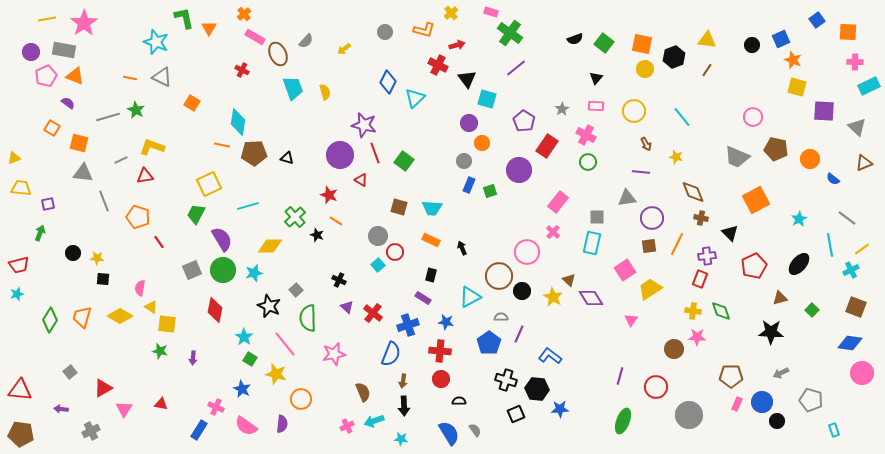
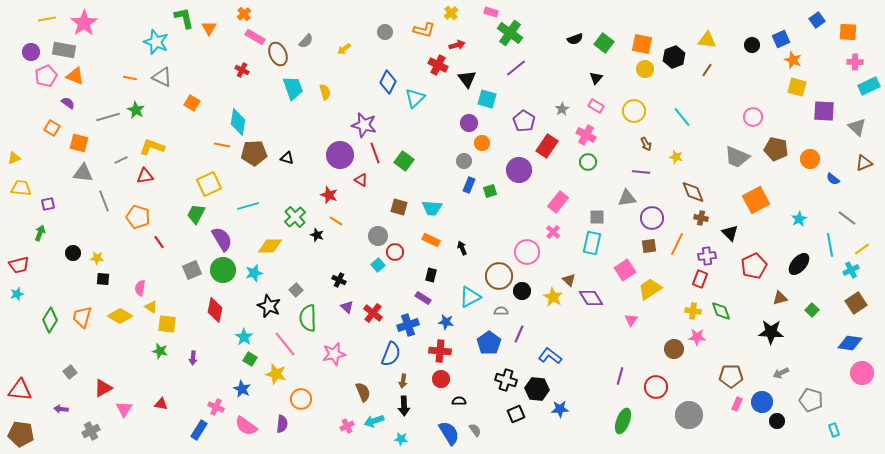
pink rectangle at (596, 106): rotated 28 degrees clockwise
brown square at (856, 307): moved 4 px up; rotated 35 degrees clockwise
gray semicircle at (501, 317): moved 6 px up
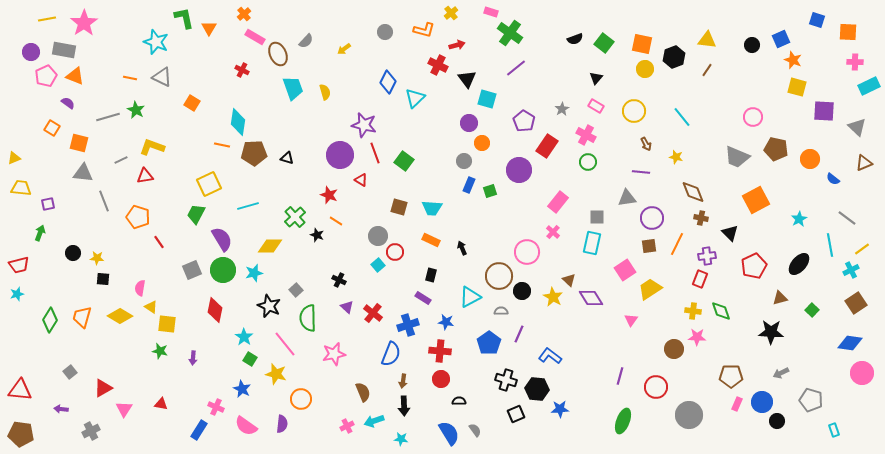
blue square at (817, 20): rotated 35 degrees counterclockwise
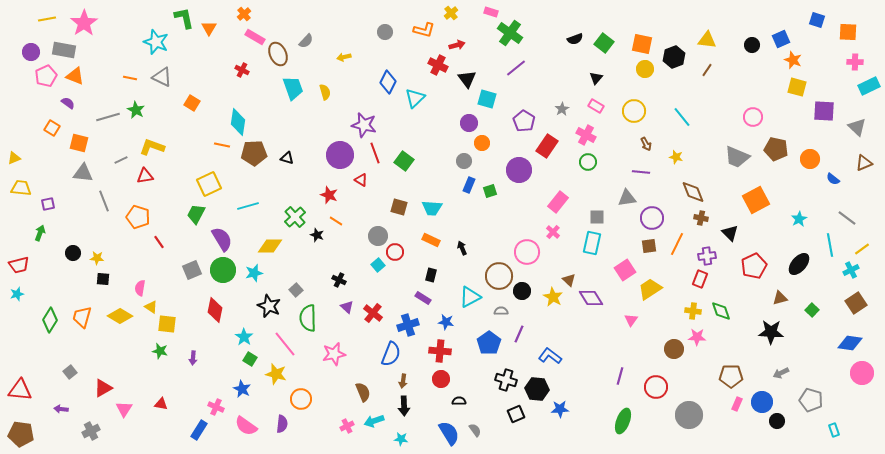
yellow arrow at (344, 49): moved 8 px down; rotated 24 degrees clockwise
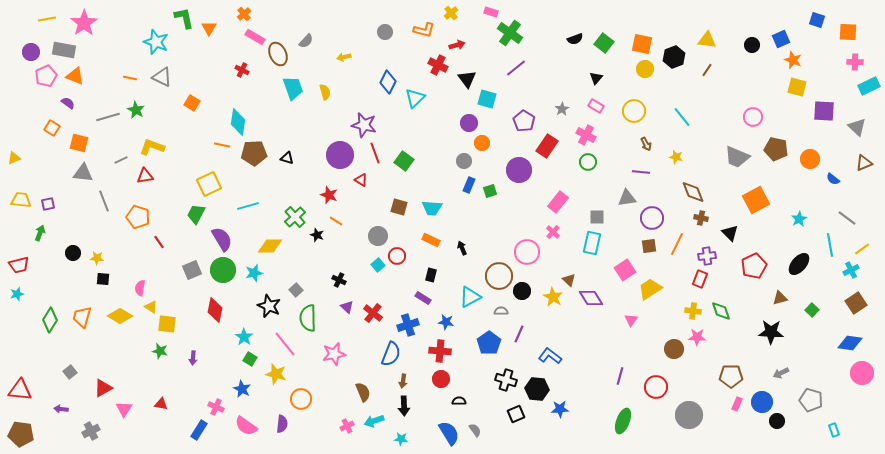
yellow trapezoid at (21, 188): moved 12 px down
red circle at (395, 252): moved 2 px right, 4 px down
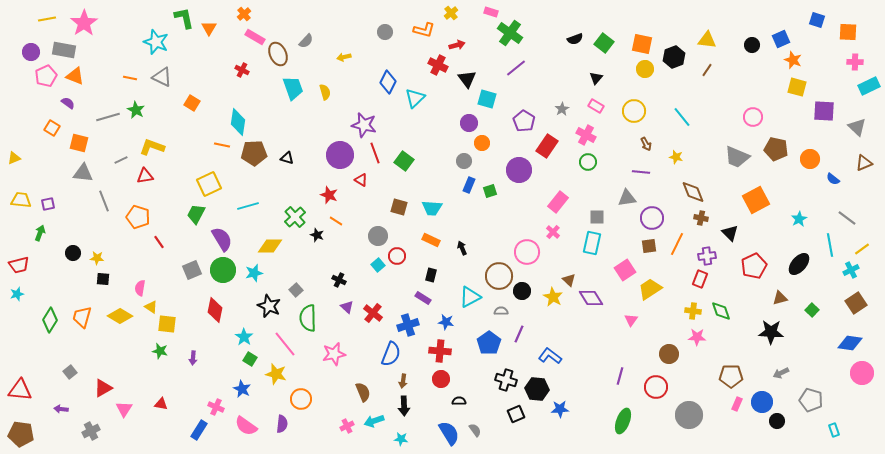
brown circle at (674, 349): moved 5 px left, 5 px down
